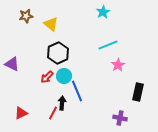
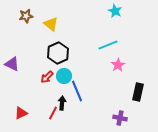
cyan star: moved 12 px right, 1 px up; rotated 16 degrees counterclockwise
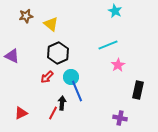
purple triangle: moved 8 px up
cyan circle: moved 7 px right, 1 px down
black rectangle: moved 2 px up
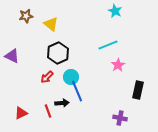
black arrow: rotated 80 degrees clockwise
red line: moved 5 px left, 2 px up; rotated 48 degrees counterclockwise
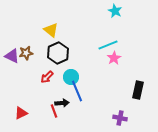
brown star: moved 37 px down
yellow triangle: moved 6 px down
pink star: moved 4 px left, 7 px up
red line: moved 6 px right
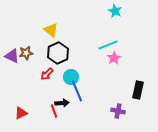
red arrow: moved 3 px up
purple cross: moved 2 px left, 7 px up
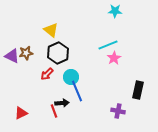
cyan star: rotated 24 degrees counterclockwise
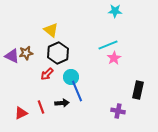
red line: moved 13 px left, 4 px up
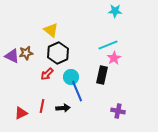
black rectangle: moved 36 px left, 15 px up
black arrow: moved 1 px right, 5 px down
red line: moved 1 px right, 1 px up; rotated 32 degrees clockwise
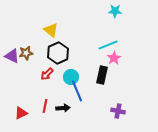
red line: moved 3 px right
